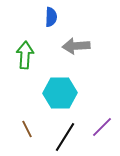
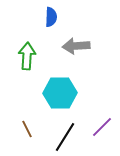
green arrow: moved 2 px right, 1 px down
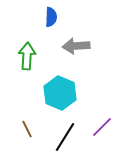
cyan hexagon: rotated 24 degrees clockwise
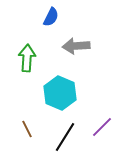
blue semicircle: rotated 24 degrees clockwise
green arrow: moved 2 px down
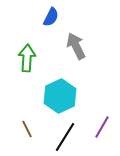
gray arrow: rotated 68 degrees clockwise
cyan hexagon: moved 3 px down; rotated 12 degrees clockwise
purple line: rotated 15 degrees counterclockwise
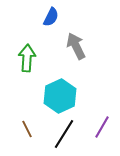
black line: moved 1 px left, 3 px up
